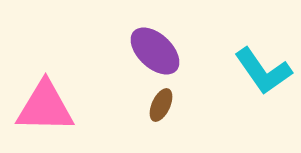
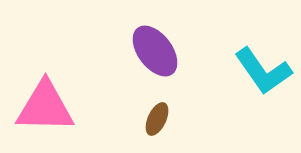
purple ellipse: rotated 10 degrees clockwise
brown ellipse: moved 4 px left, 14 px down
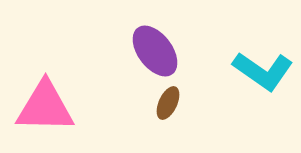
cyan L-shape: rotated 20 degrees counterclockwise
brown ellipse: moved 11 px right, 16 px up
